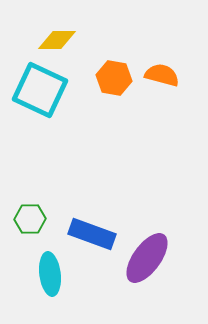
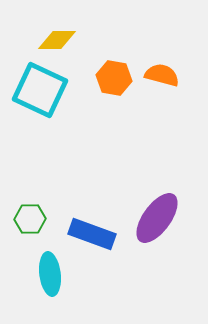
purple ellipse: moved 10 px right, 40 px up
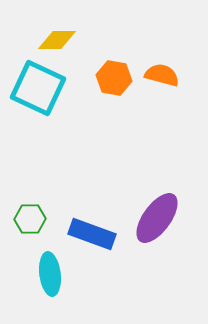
cyan square: moved 2 px left, 2 px up
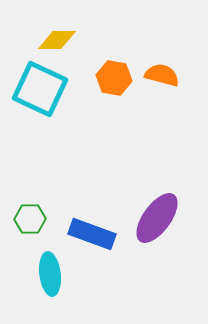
cyan square: moved 2 px right, 1 px down
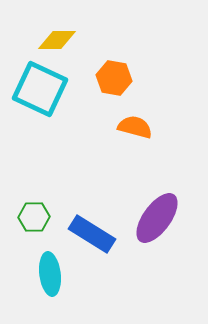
orange semicircle: moved 27 px left, 52 px down
green hexagon: moved 4 px right, 2 px up
blue rectangle: rotated 12 degrees clockwise
